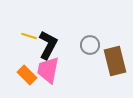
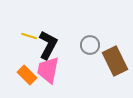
brown rectangle: rotated 12 degrees counterclockwise
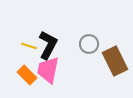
yellow line: moved 10 px down
gray circle: moved 1 px left, 1 px up
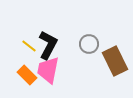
yellow line: rotated 21 degrees clockwise
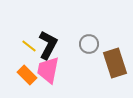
brown rectangle: moved 2 px down; rotated 8 degrees clockwise
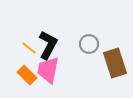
yellow line: moved 2 px down
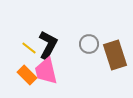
brown rectangle: moved 8 px up
pink trapezoid: moved 2 px left, 1 px down; rotated 24 degrees counterclockwise
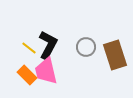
gray circle: moved 3 px left, 3 px down
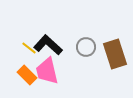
black L-shape: rotated 76 degrees counterclockwise
brown rectangle: moved 1 px up
pink trapezoid: moved 1 px right
